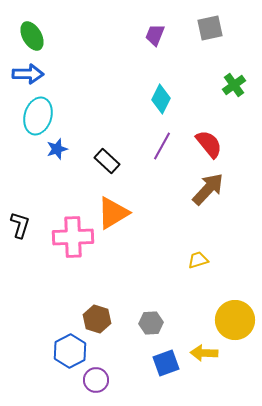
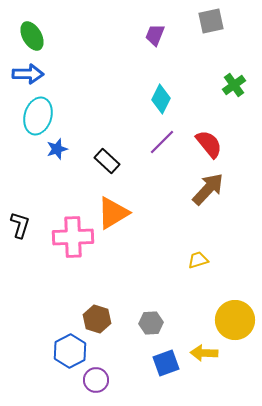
gray square: moved 1 px right, 7 px up
purple line: moved 4 px up; rotated 16 degrees clockwise
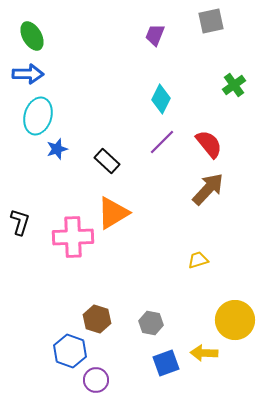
black L-shape: moved 3 px up
gray hexagon: rotated 15 degrees clockwise
blue hexagon: rotated 12 degrees counterclockwise
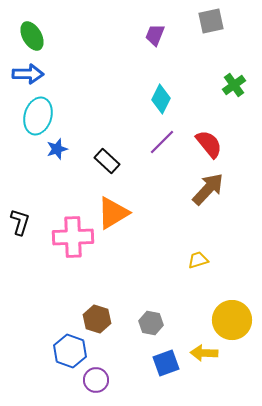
yellow circle: moved 3 px left
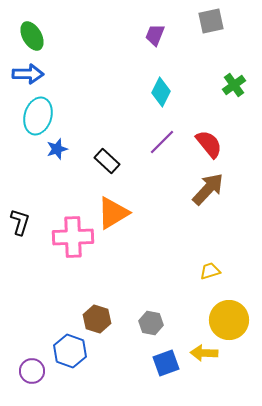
cyan diamond: moved 7 px up
yellow trapezoid: moved 12 px right, 11 px down
yellow circle: moved 3 px left
purple circle: moved 64 px left, 9 px up
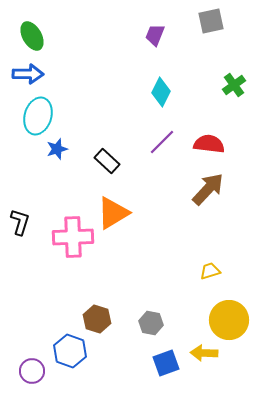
red semicircle: rotated 44 degrees counterclockwise
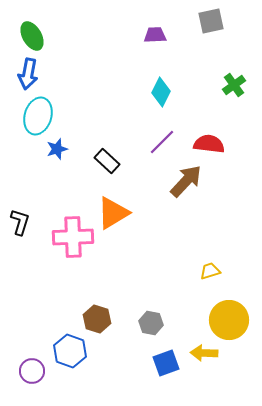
purple trapezoid: rotated 65 degrees clockwise
blue arrow: rotated 100 degrees clockwise
brown arrow: moved 22 px left, 8 px up
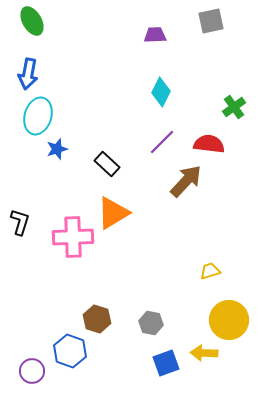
green ellipse: moved 15 px up
green cross: moved 22 px down
black rectangle: moved 3 px down
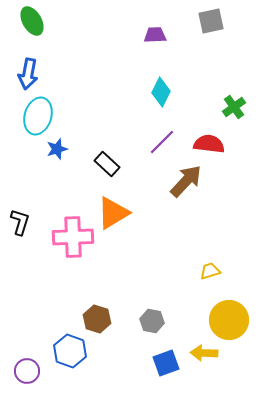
gray hexagon: moved 1 px right, 2 px up
purple circle: moved 5 px left
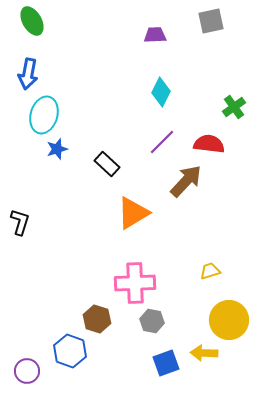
cyan ellipse: moved 6 px right, 1 px up
orange triangle: moved 20 px right
pink cross: moved 62 px right, 46 px down
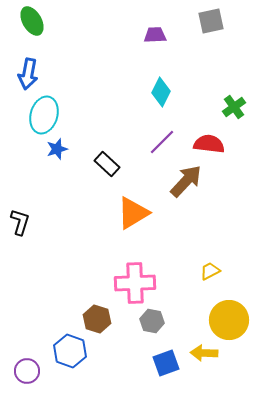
yellow trapezoid: rotated 10 degrees counterclockwise
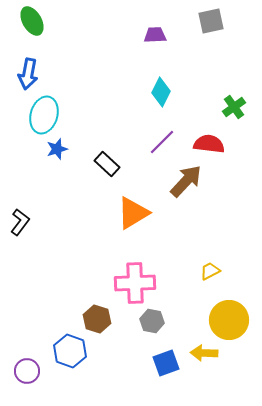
black L-shape: rotated 20 degrees clockwise
